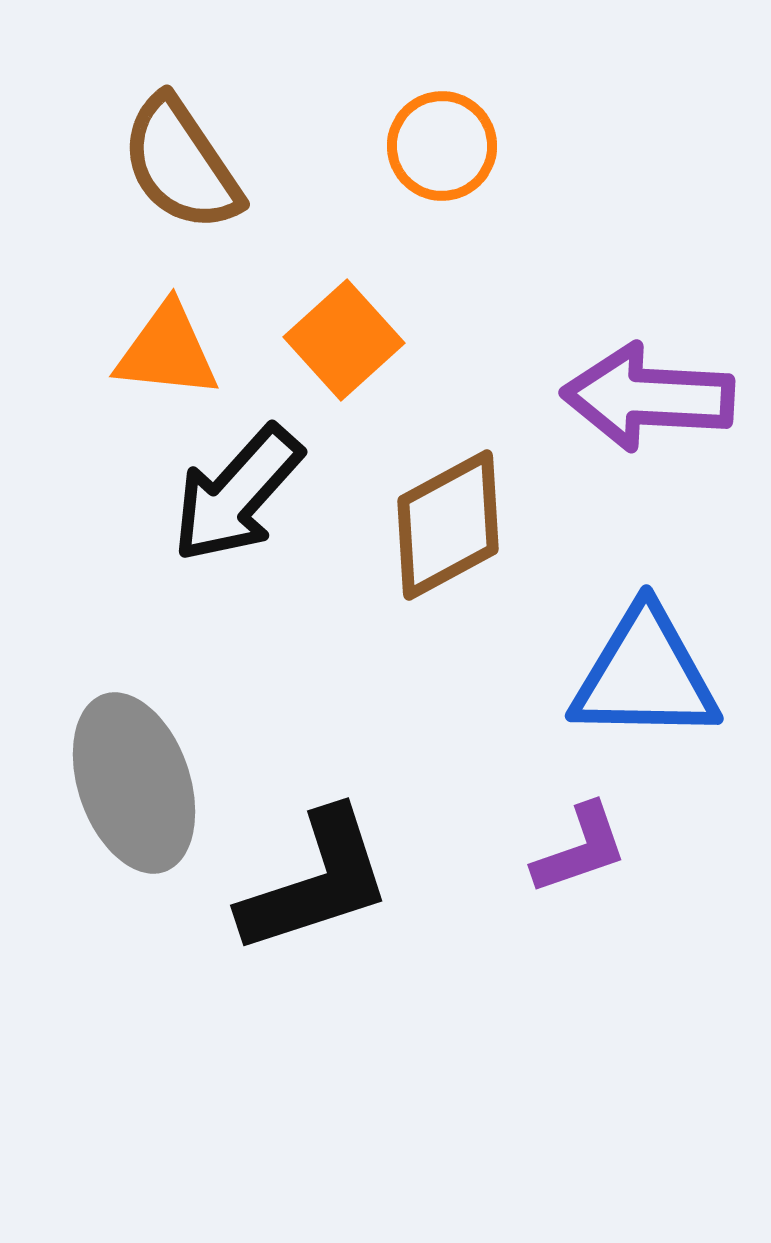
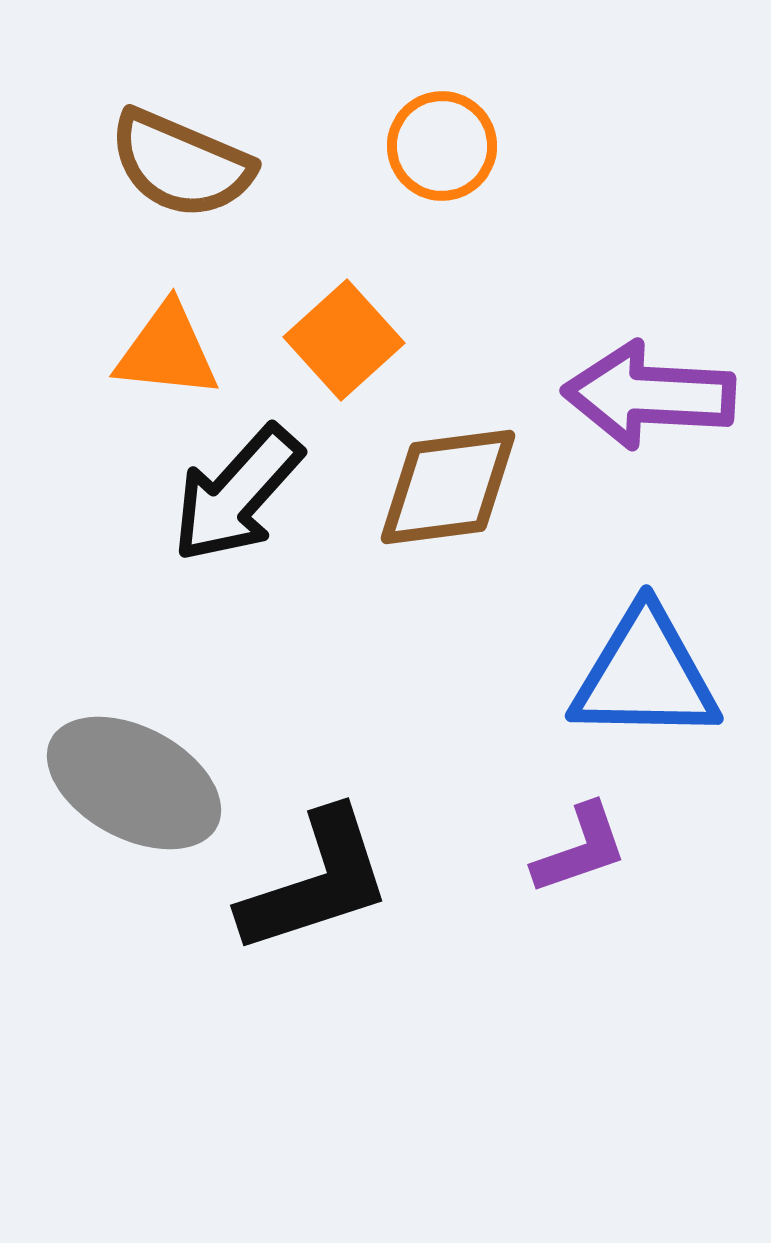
brown semicircle: rotated 33 degrees counterclockwise
purple arrow: moved 1 px right, 2 px up
brown diamond: moved 38 px up; rotated 21 degrees clockwise
gray ellipse: rotated 43 degrees counterclockwise
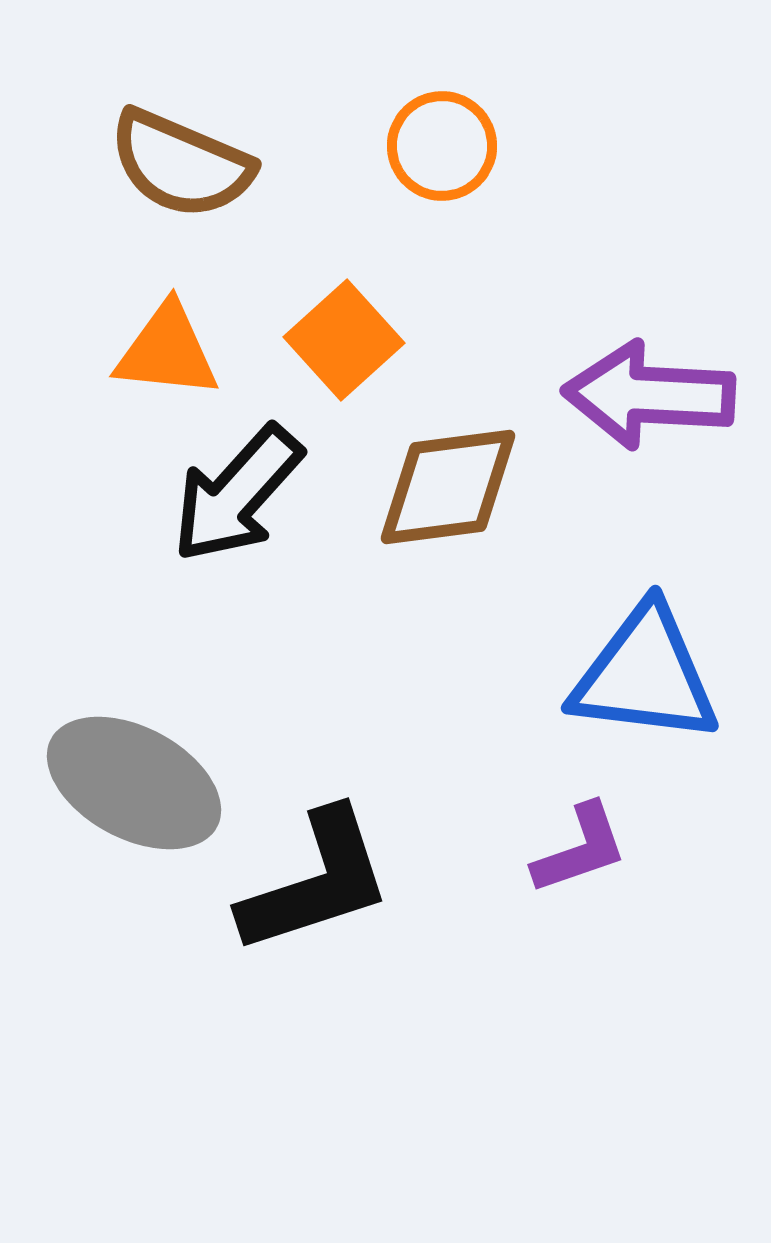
blue triangle: rotated 6 degrees clockwise
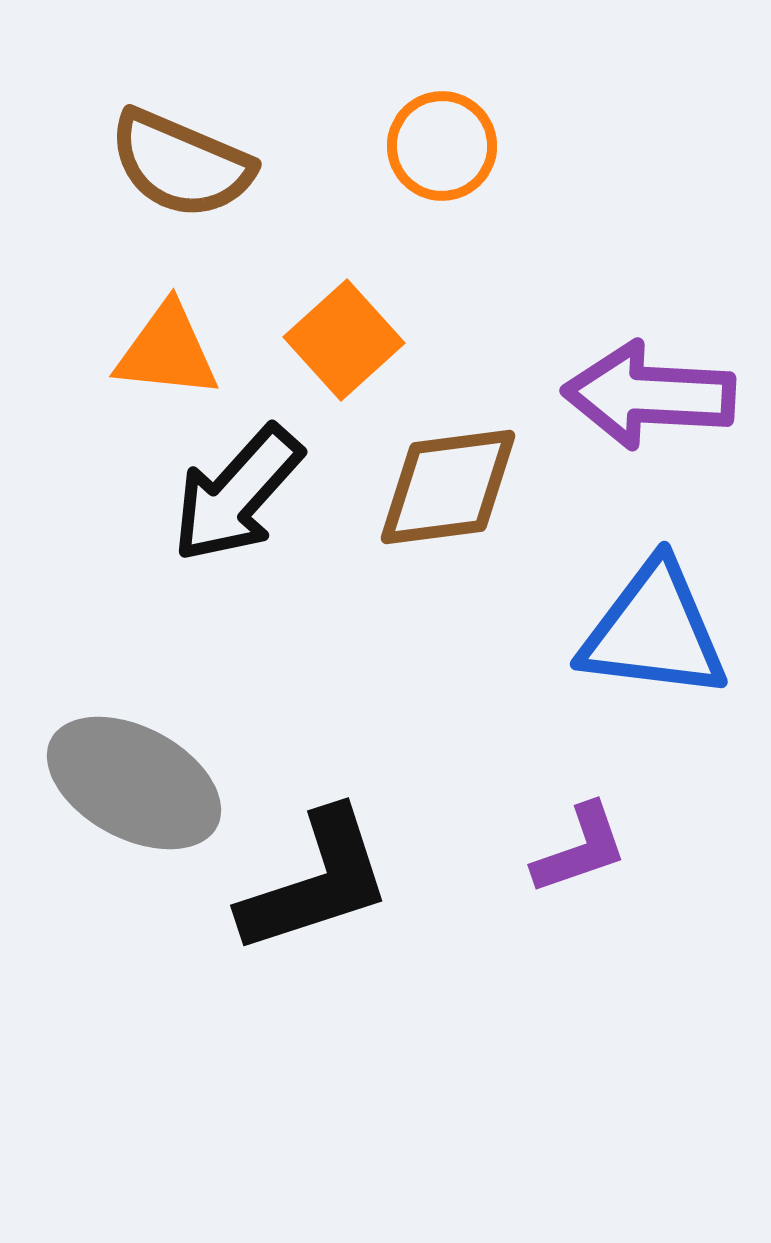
blue triangle: moved 9 px right, 44 px up
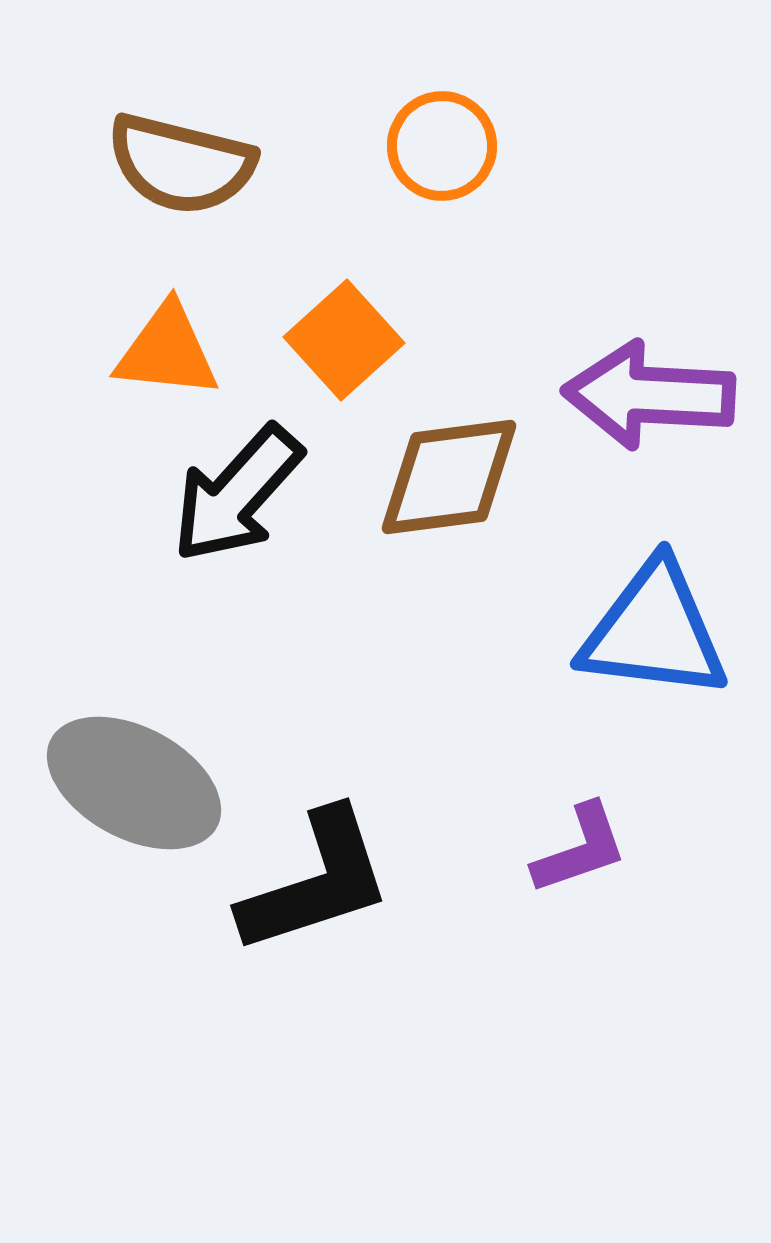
brown semicircle: rotated 9 degrees counterclockwise
brown diamond: moved 1 px right, 10 px up
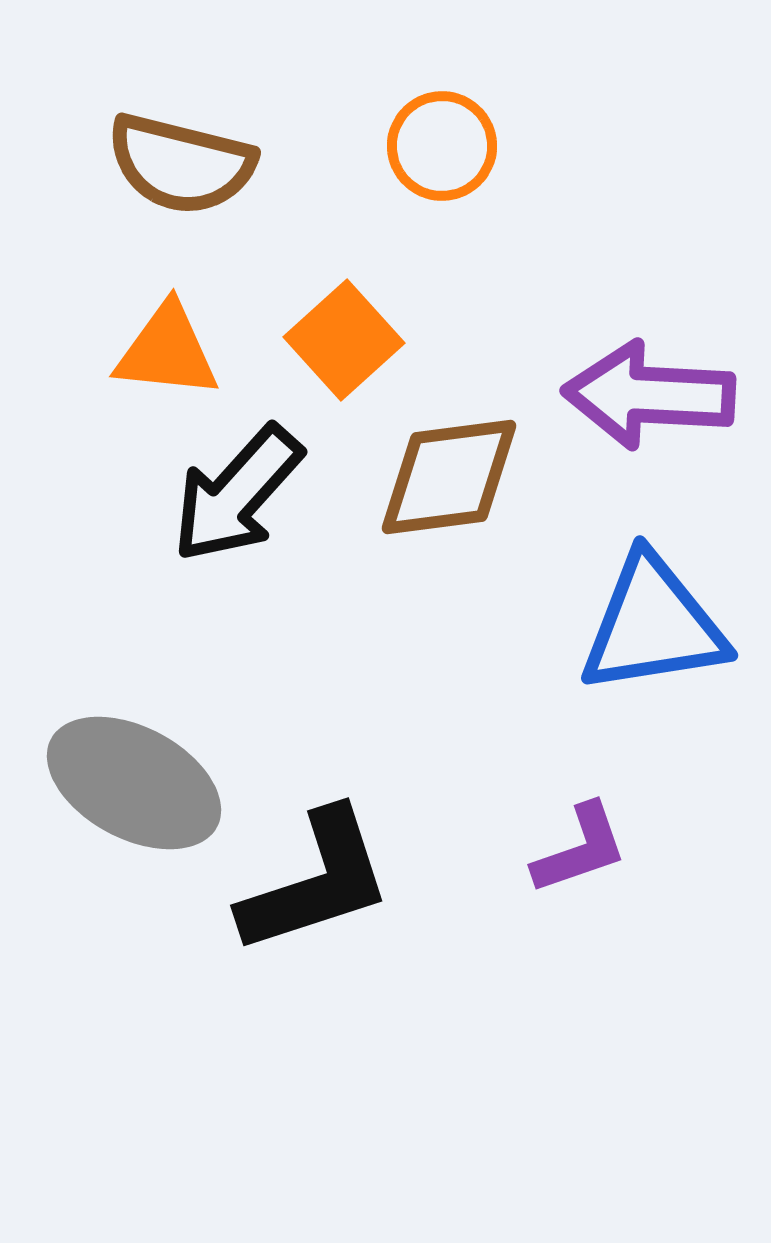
blue triangle: moved 1 px left, 6 px up; rotated 16 degrees counterclockwise
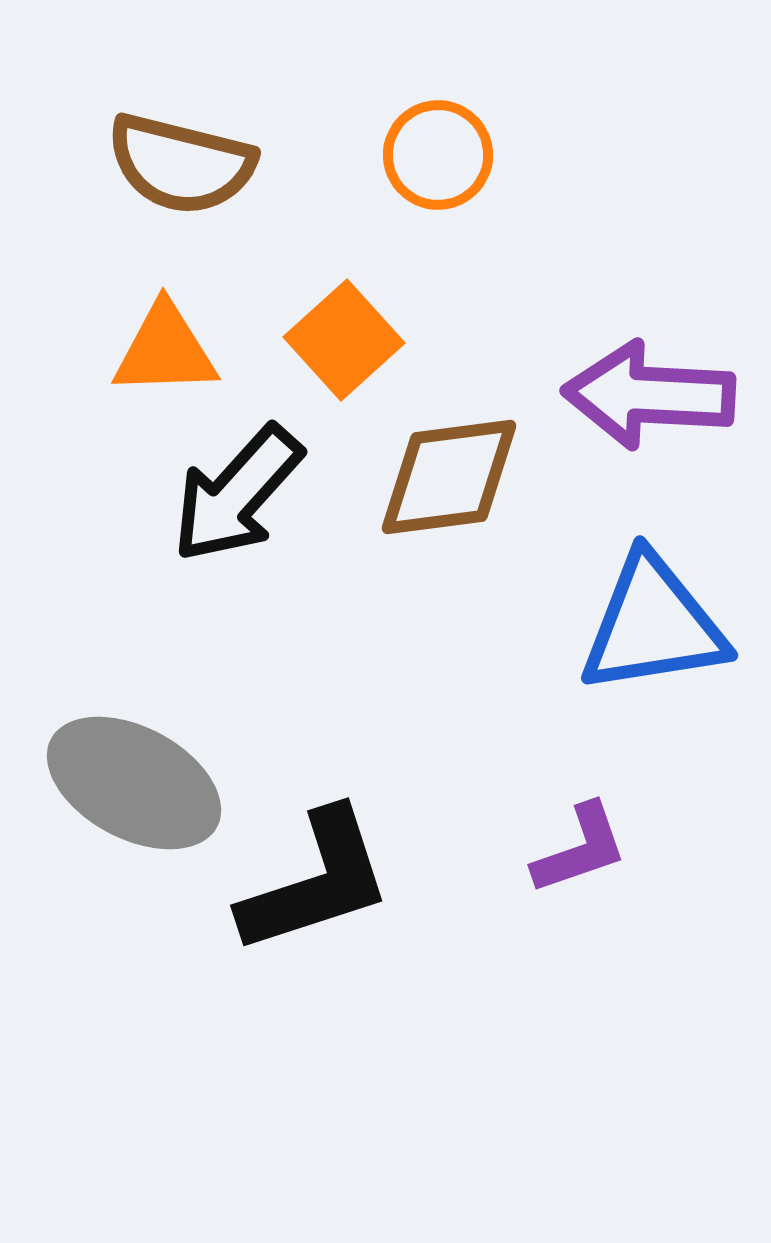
orange circle: moved 4 px left, 9 px down
orange triangle: moved 2 px left, 1 px up; rotated 8 degrees counterclockwise
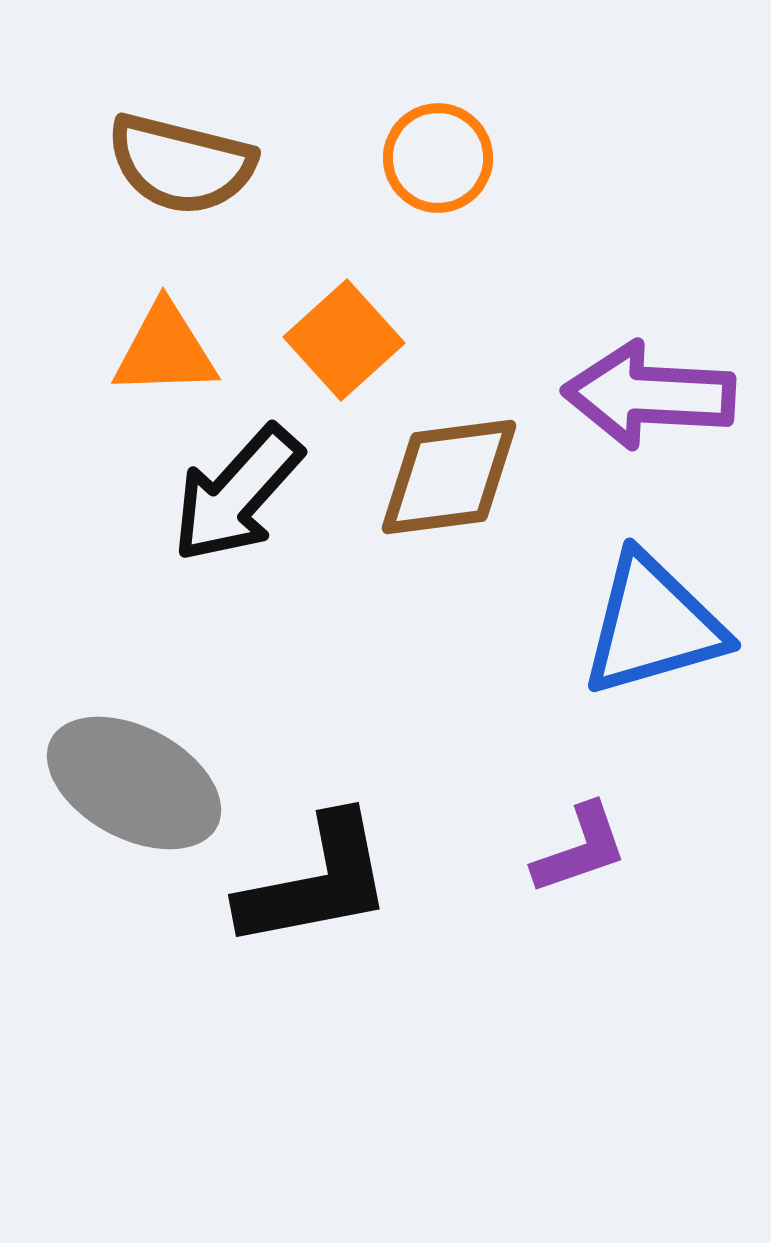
orange circle: moved 3 px down
blue triangle: rotated 7 degrees counterclockwise
black L-shape: rotated 7 degrees clockwise
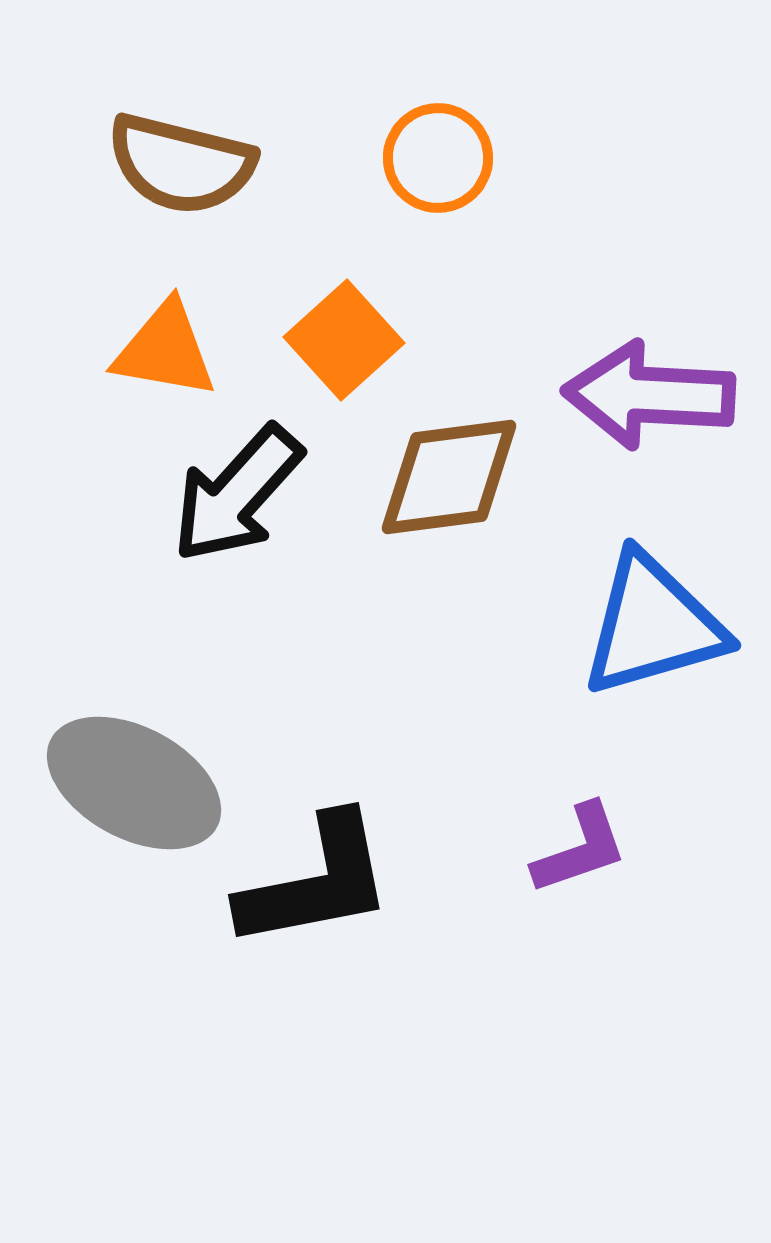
orange triangle: rotated 12 degrees clockwise
